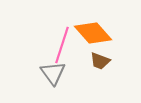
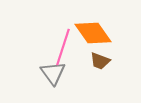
orange diamond: rotated 6 degrees clockwise
pink line: moved 1 px right, 2 px down
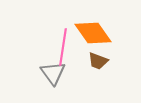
pink line: rotated 9 degrees counterclockwise
brown trapezoid: moved 2 px left
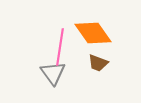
pink line: moved 3 px left
brown trapezoid: moved 2 px down
